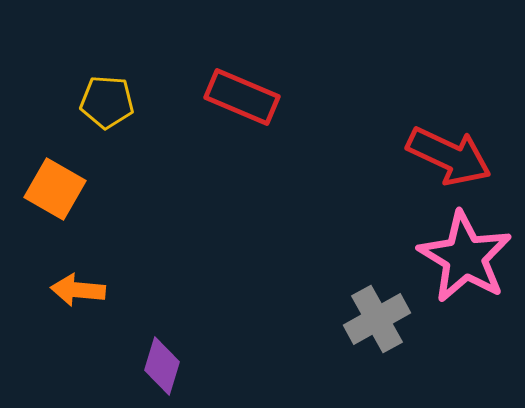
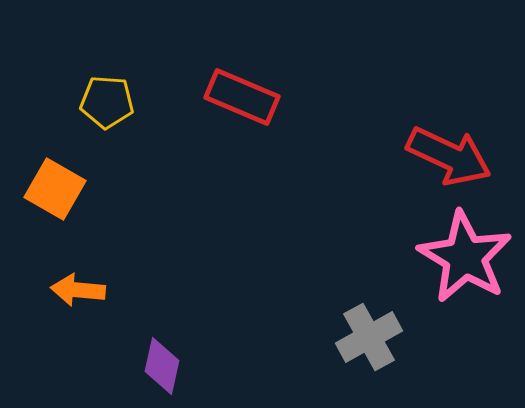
gray cross: moved 8 px left, 18 px down
purple diamond: rotated 4 degrees counterclockwise
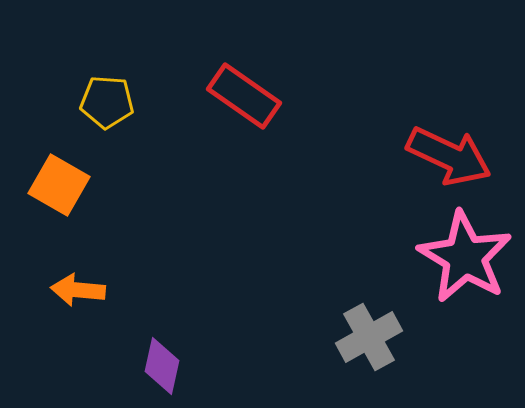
red rectangle: moved 2 px right, 1 px up; rotated 12 degrees clockwise
orange square: moved 4 px right, 4 px up
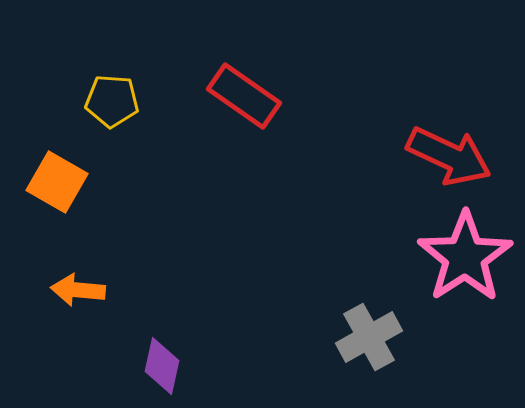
yellow pentagon: moved 5 px right, 1 px up
orange square: moved 2 px left, 3 px up
pink star: rotated 8 degrees clockwise
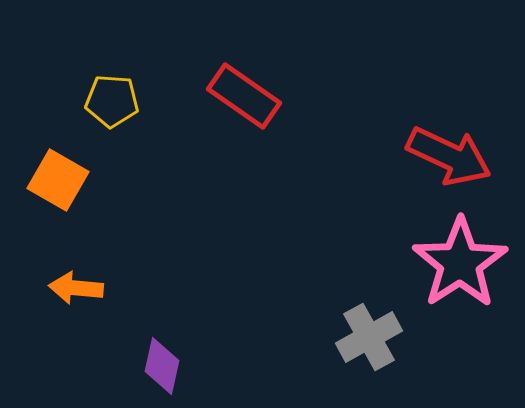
orange square: moved 1 px right, 2 px up
pink star: moved 5 px left, 6 px down
orange arrow: moved 2 px left, 2 px up
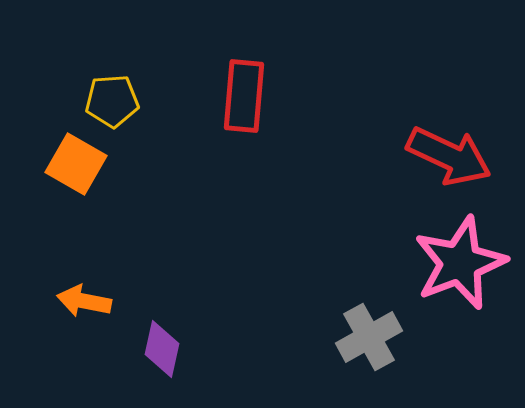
red rectangle: rotated 60 degrees clockwise
yellow pentagon: rotated 8 degrees counterclockwise
orange square: moved 18 px right, 16 px up
pink star: rotated 12 degrees clockwise
orange arrow: moved 8 px right, 13 px down; rotated 6 degrees clockwise
purple diamond: moved 17 px up
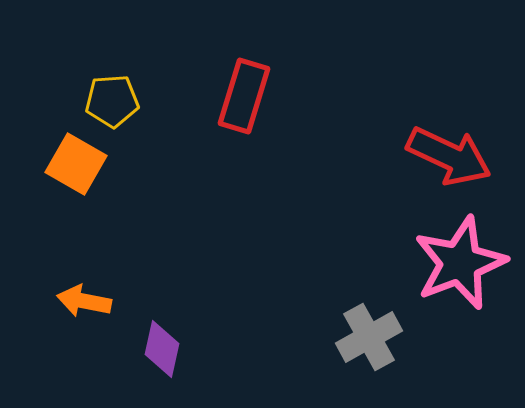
red rectangle: rotated 12 degrees clockwise
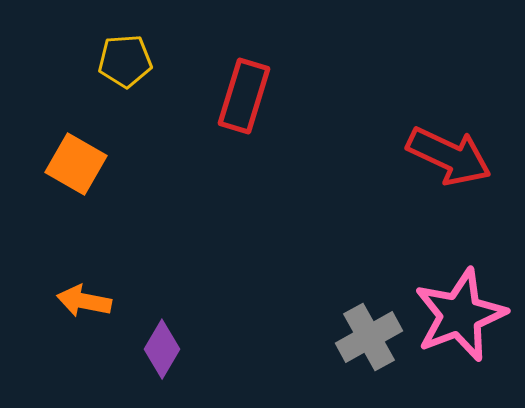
yellow pentagon: moved 13 px right, 40 px up
pink star: moved 52 px down
purple diamond: rotated 18 degrees clockwise
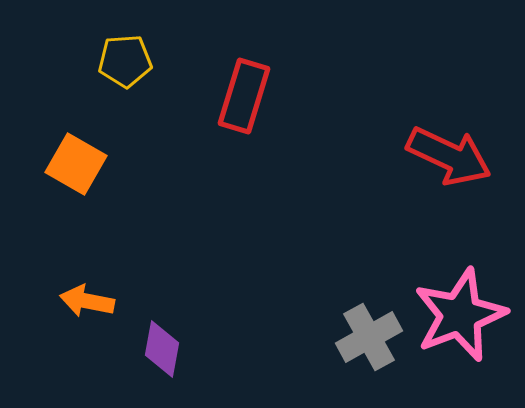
orange arrow: moved 3 px right
purple diamond: rotated 20 degrees counterclockwise
